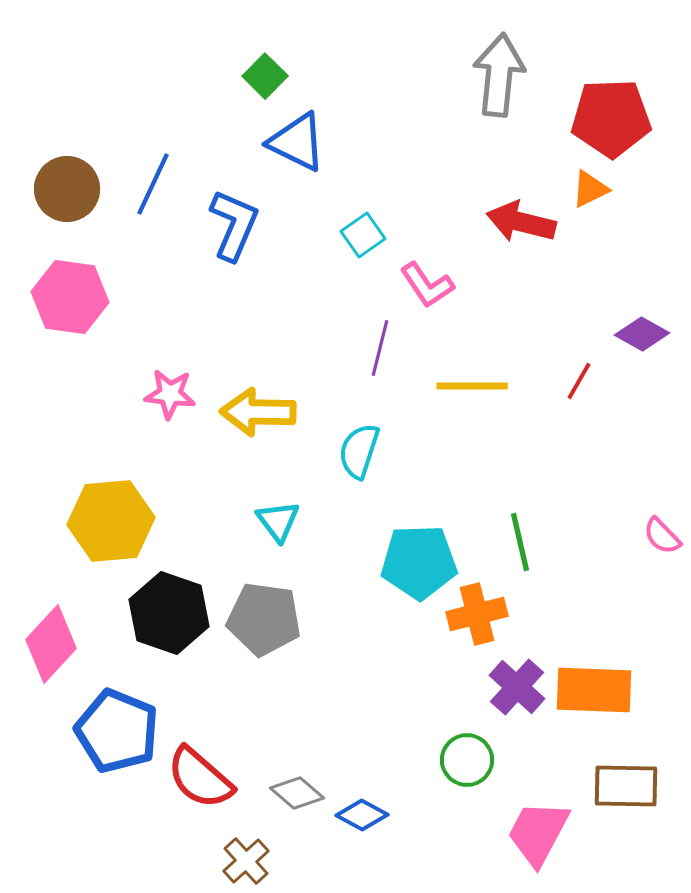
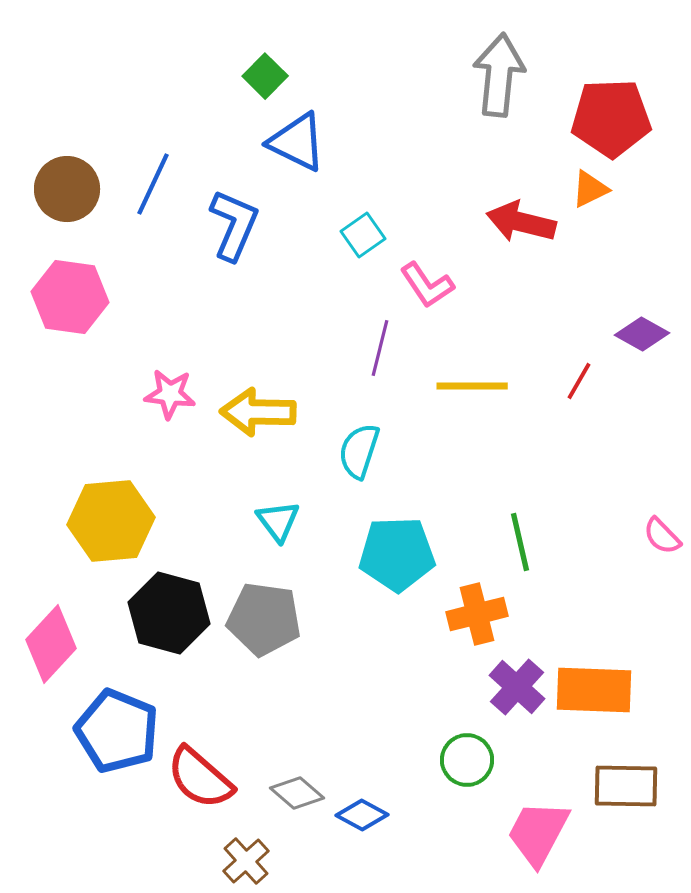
cyan pentagon: moved 22 px left, 8 px up
black hexagon: rotated 4 degrees counterclockwise
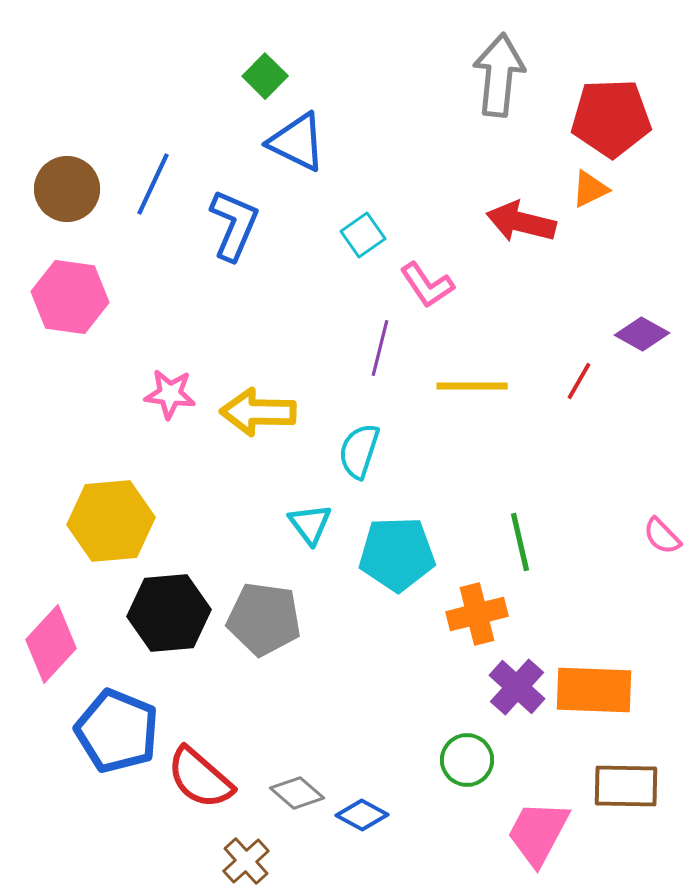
cyan triangle: moved 32 px right, 3 px down
black hexagon: rotated 20 degrees counterclockwise
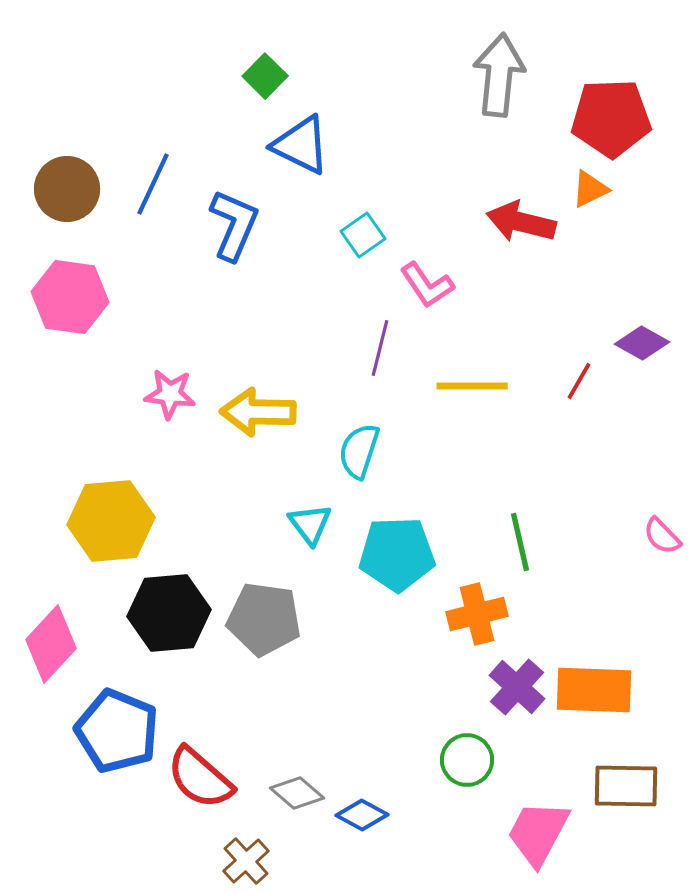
blue triangle: moved 4 px right, 3 px down
purple diamond: moved 9 px down
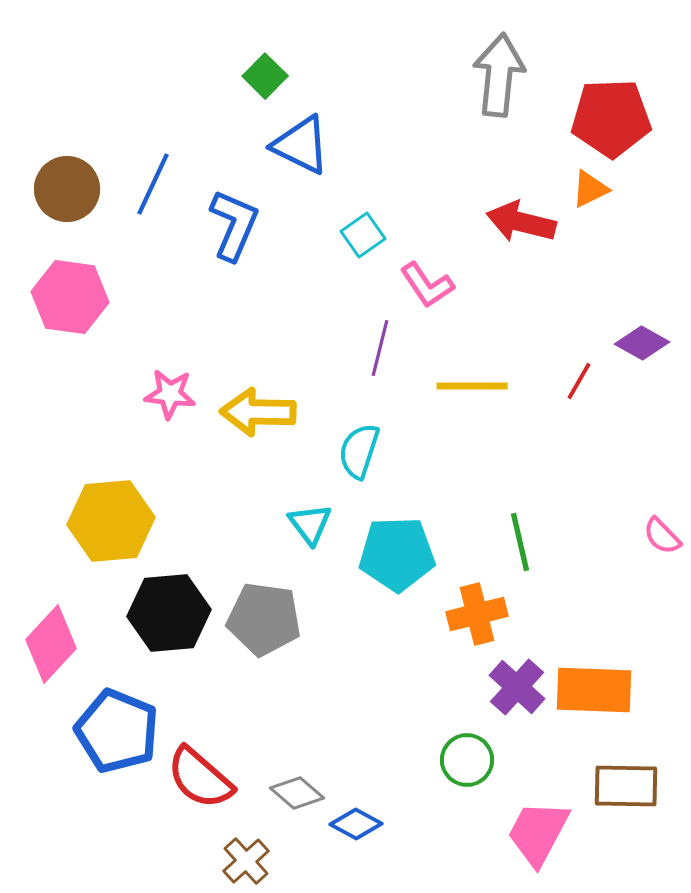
blue diamond: moved 6 px left, 9 px down
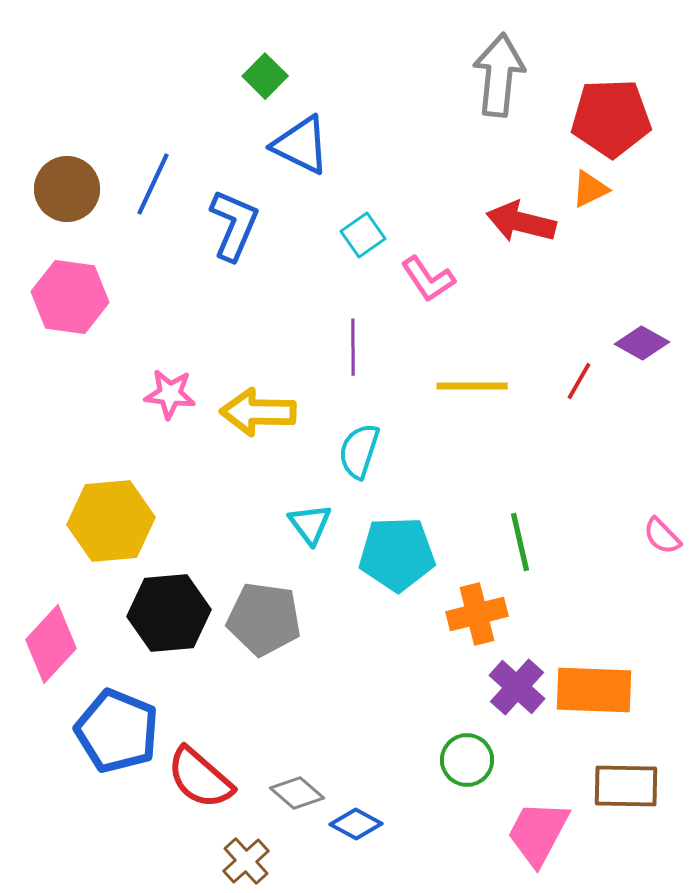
pink L-shape: moved 1 px right, 6 px up
purple line: moved 27 px left, 1 px up; rotated 14 degrees counterclockwise
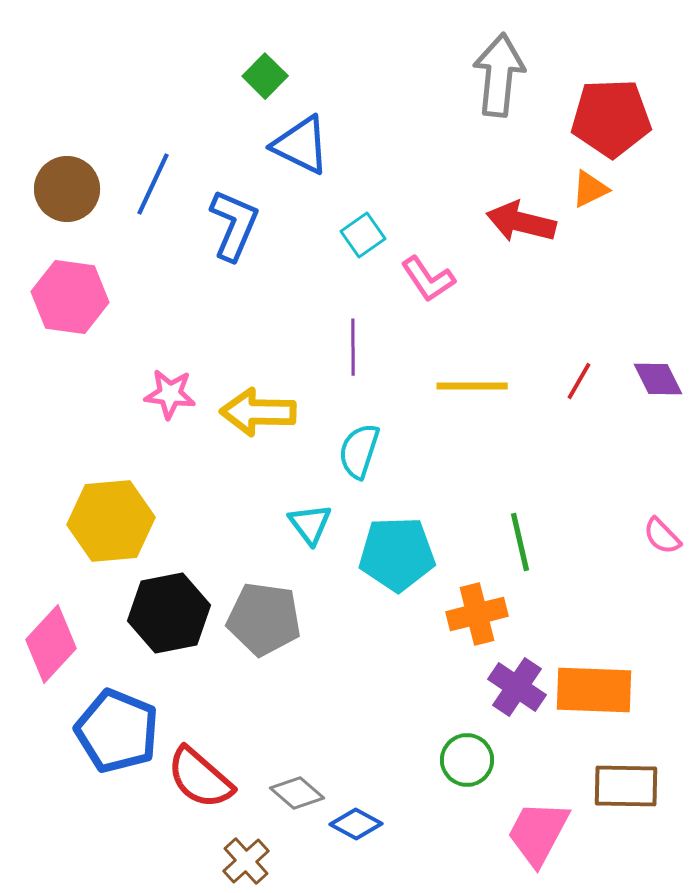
purple diamond: moved 16 px right, 36 px down; rotated 34 degrees clockwise
black hexagon: rotated 6 degrees counterclockwise
purple cross: rotated 8 degrees counterclockwise
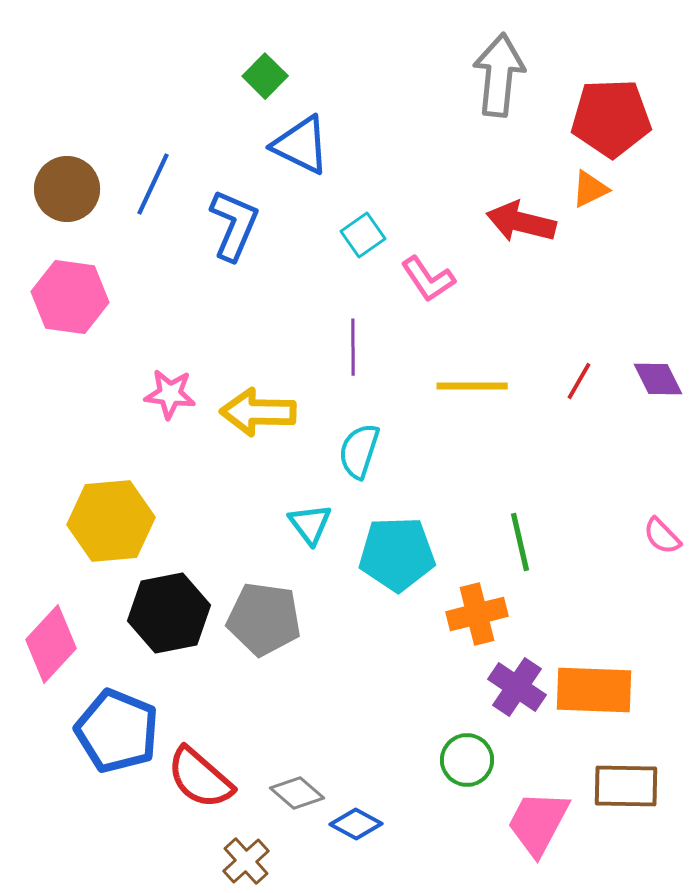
pink trapezoid: moved 10 px up
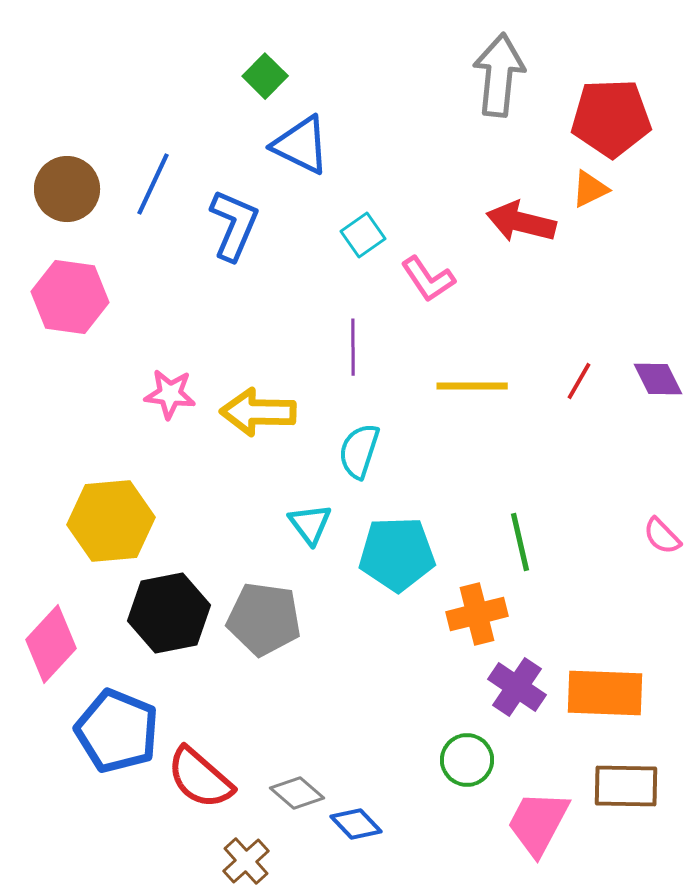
orange rectangle: moved 11 px right, 3 px down
blue diamond: rotated 18 degrees clockwise
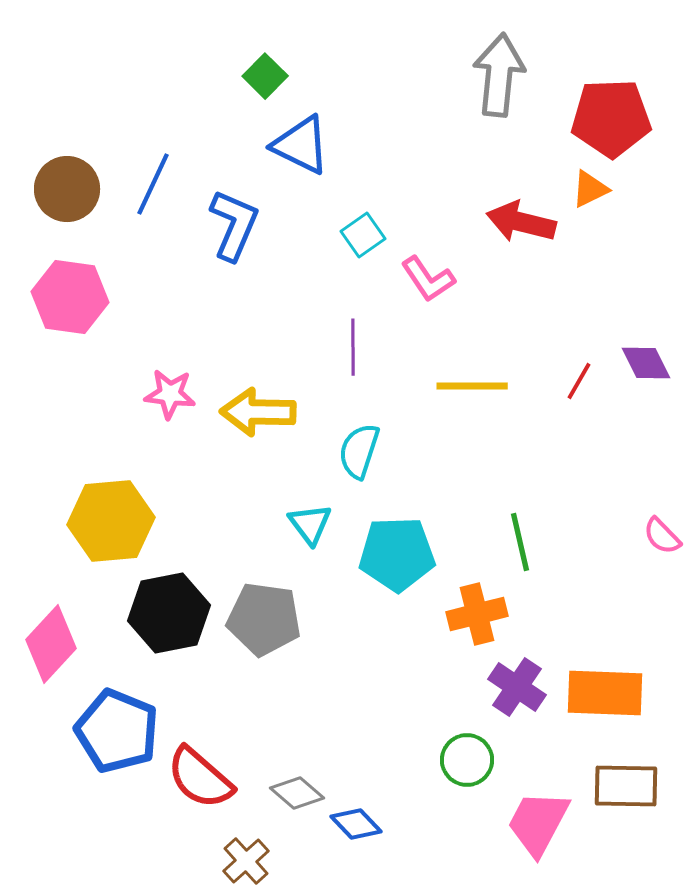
purple diamond: moved 12 px left, 16 px up
